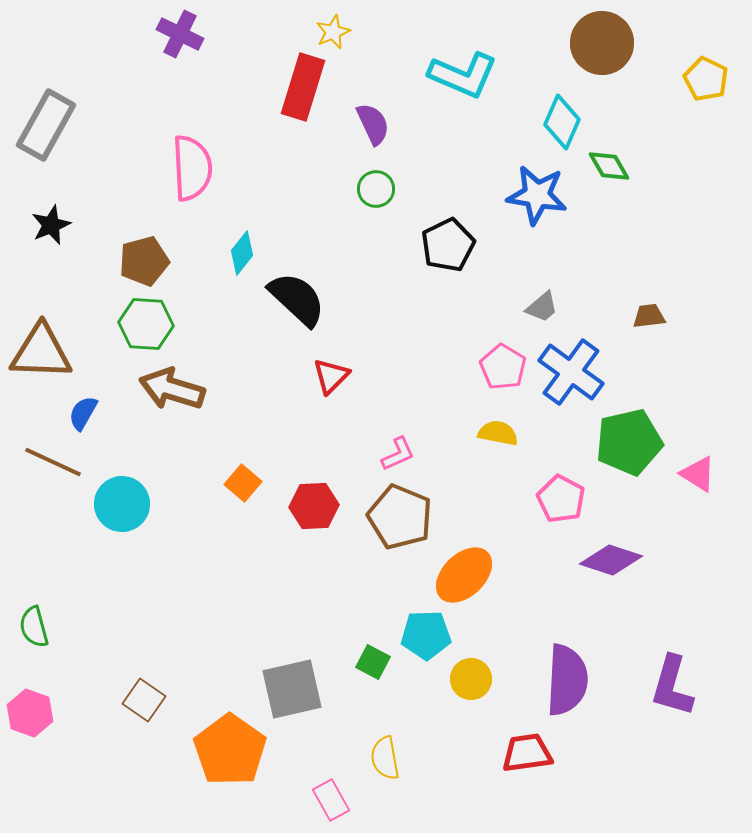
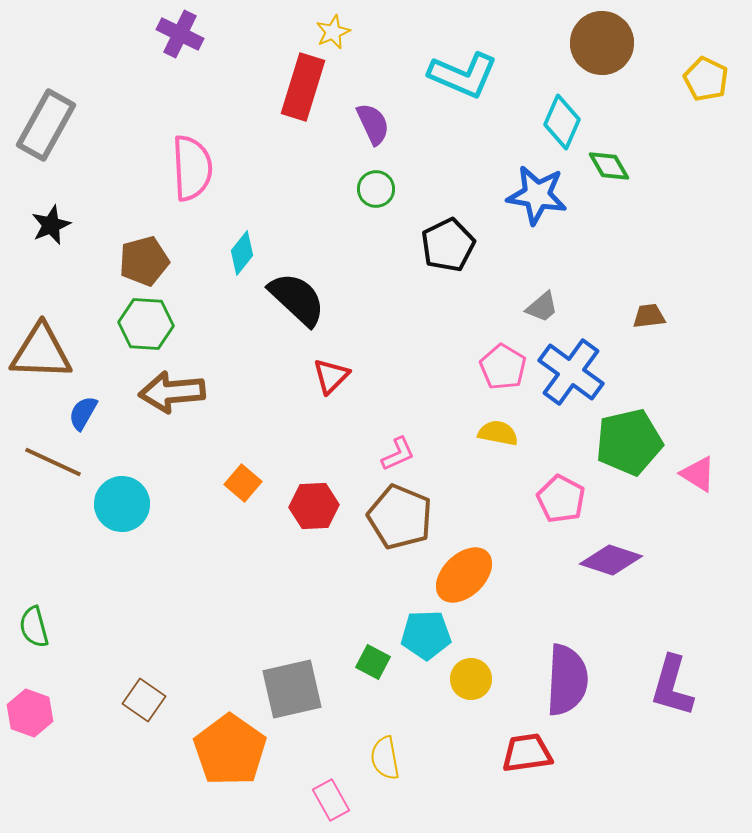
brown arrow at (172, 389): moved 3 px down; rotated 22 degrees counterclockwise
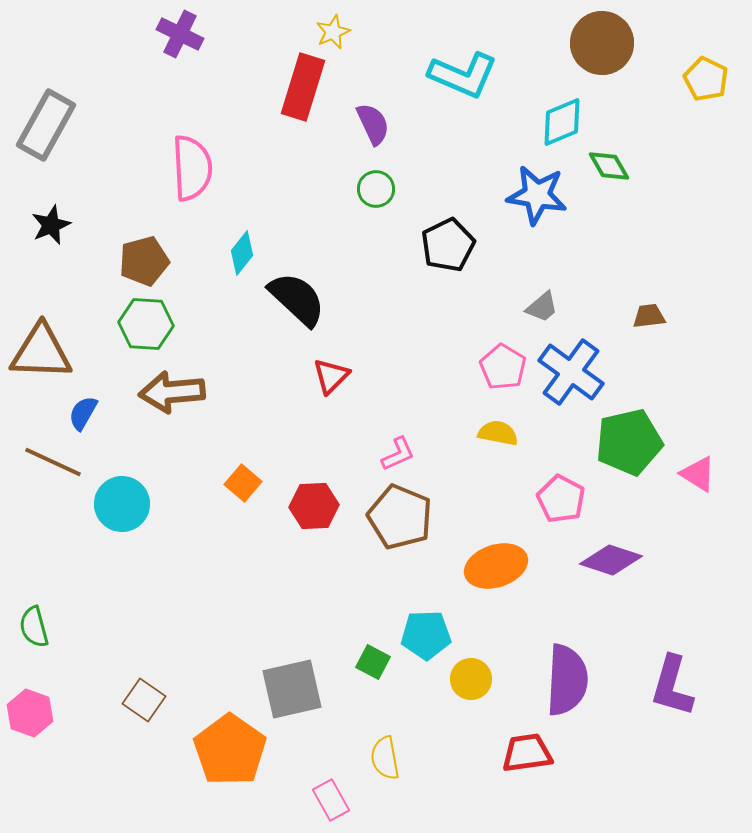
cyan diamond at (562, 122): rotated 44 degrees clockwise
orange ellipse at (464, 575): moved 32 px right, 9 px up; rotated 26 degrees clockwise
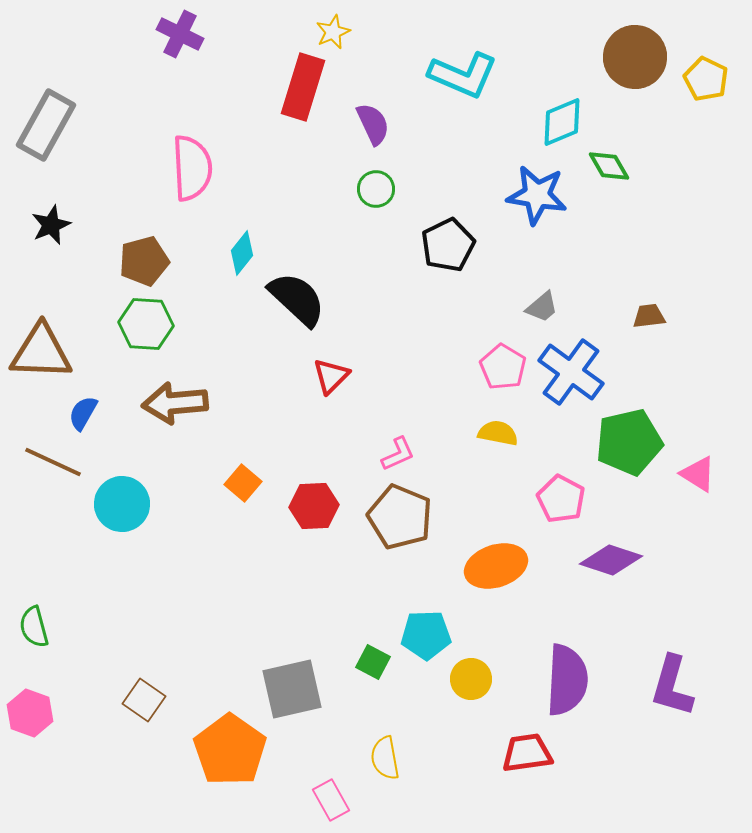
brown circle at (602, 43): moved 33 px right, 14 px down
brown arrow at (172, 392): moved 3 px right, 11 px down
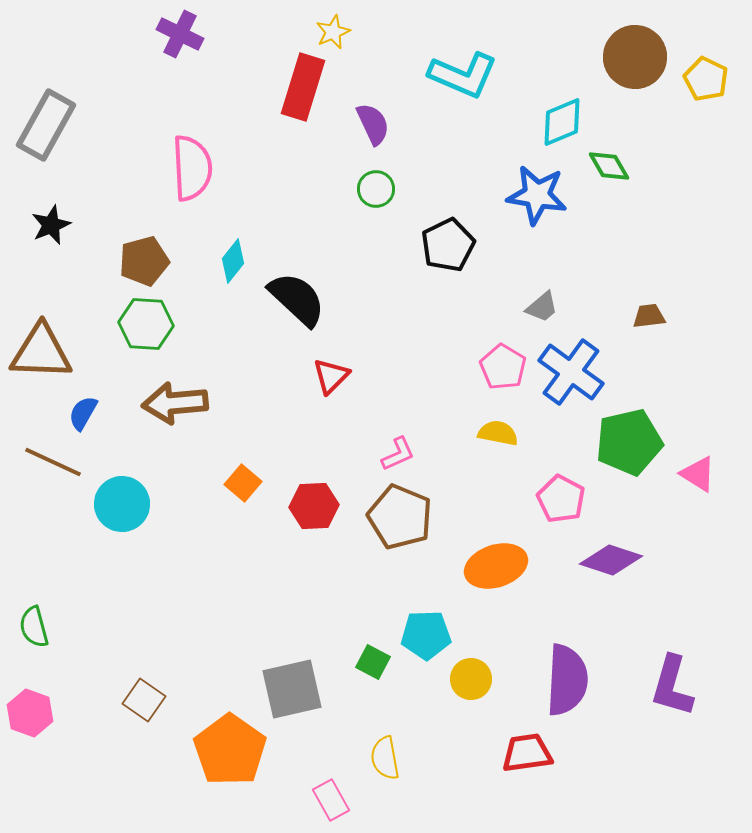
cyan diamond at (242, 253): moved 9 px left, 8 px down
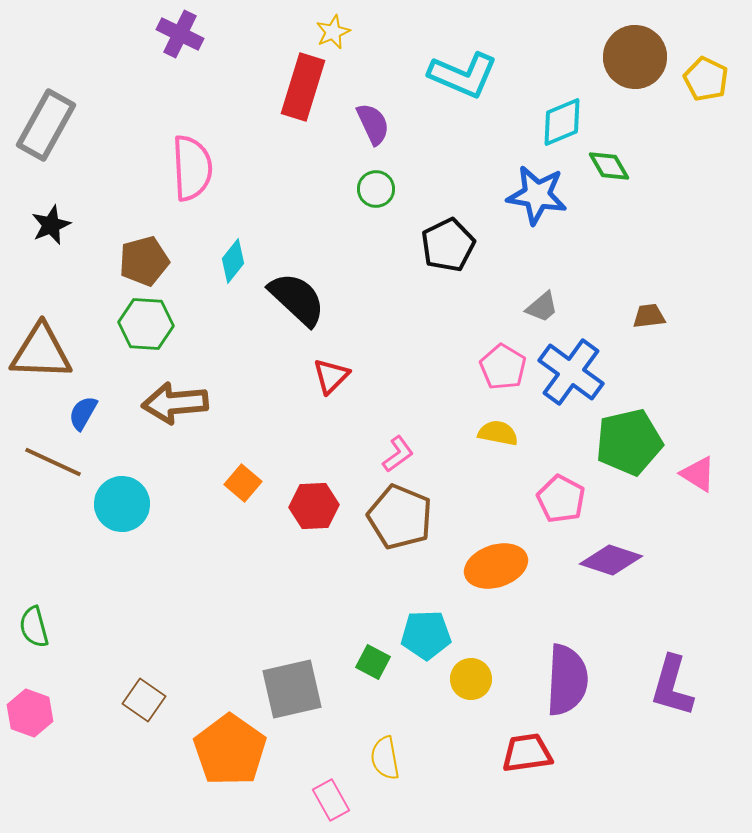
pink L-shape at (398, 454): rotated 12 degrees counterclockwise
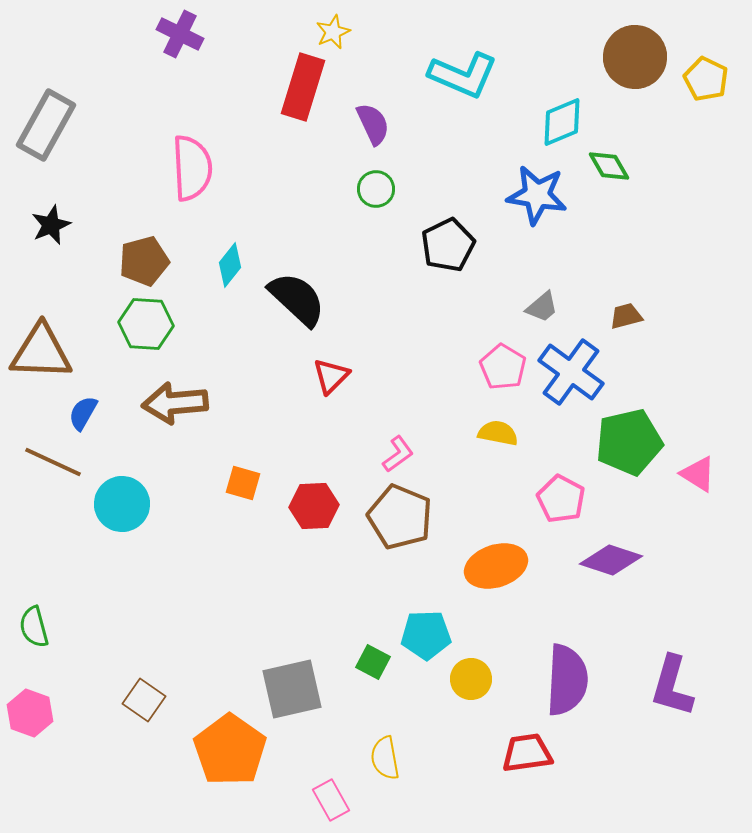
cyan diamond at (233, 261): moved 3 px left, 4 px down
brown trapezoid at (649, 316): moved 23 px left; rotated 8 degrees counterclockwise
orange square at (243, 483): rotated 24 degrees counterclockwise
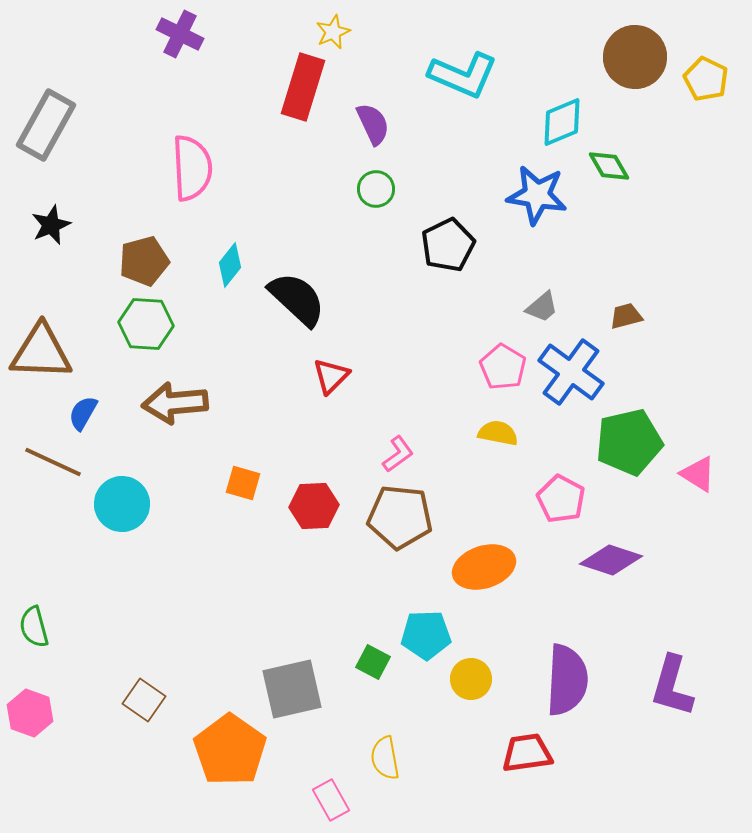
brown pentagon at (400, 517): rotated 16 degrees counterclockwise
orange ellipse at (496, 566): moved 12 px left, 1 px down
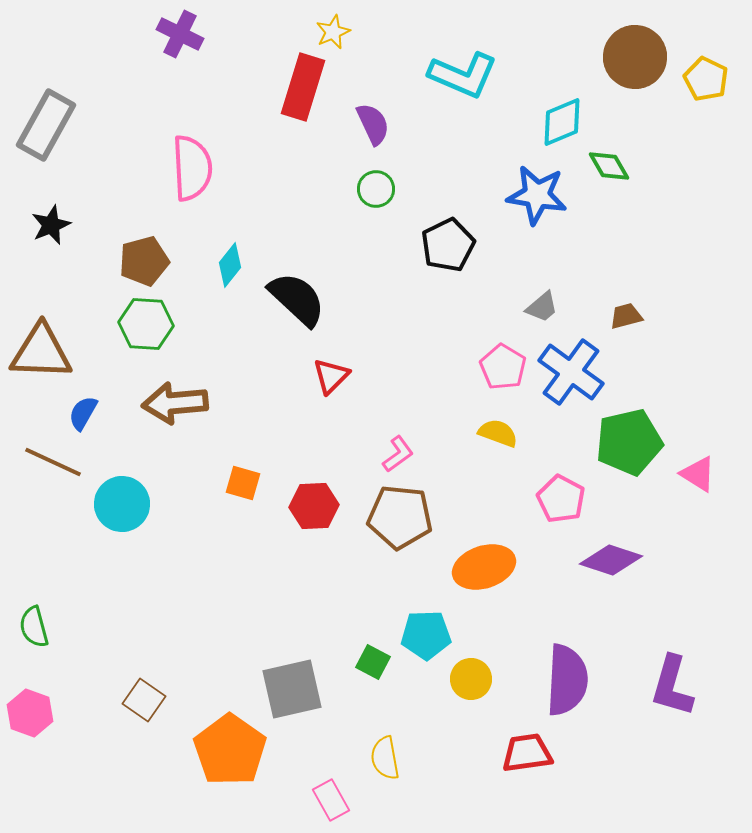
yellow semicircle at (498, 433): rotated 9 degrees clockwise
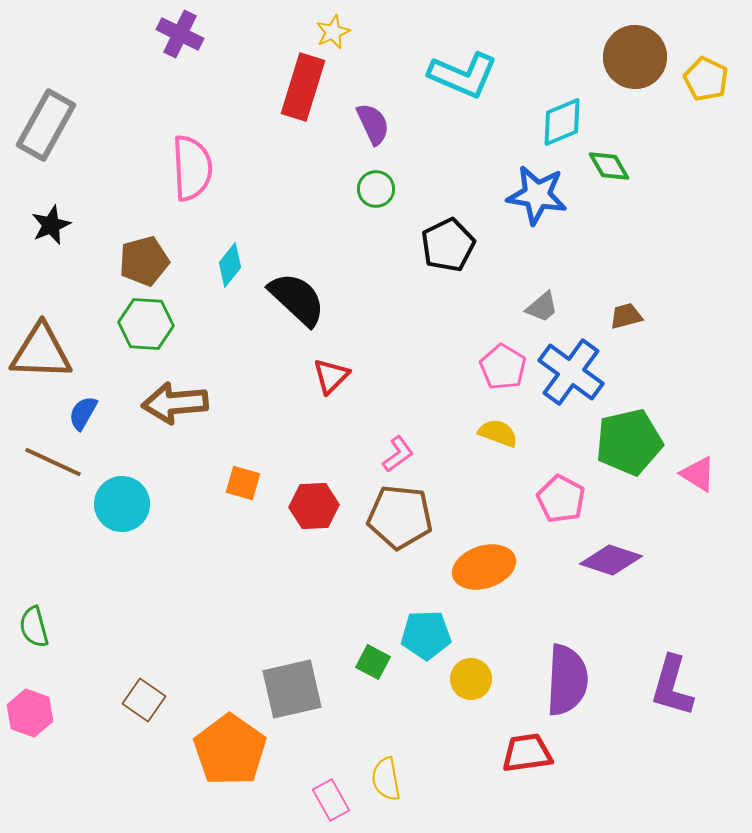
yellow semicircle at (385, 758): moved 1 px right, 21 px down
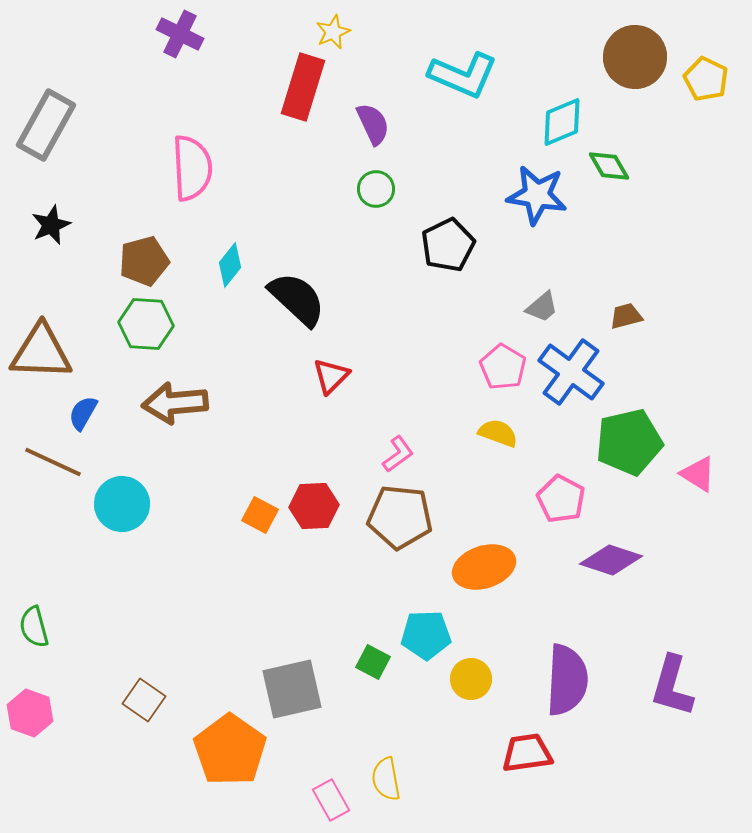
orange square at (243, 483): moved 17 px right, 32 px down; rotated 12 degrees clockwise
